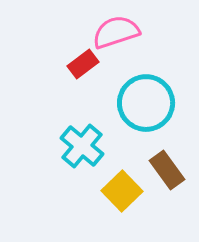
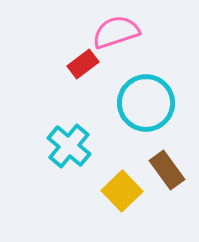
cyan cross: moved 13 px left
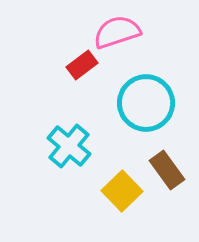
pink semicircle: moved 1 px right
red rectangle: moved 1 px left, 1 px down
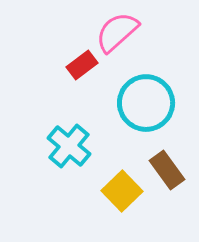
pink semicircle: rotated 24 degrees counterclockwise
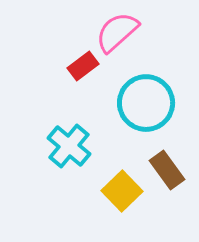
red rectangle: moved 1 px right, 1 px down
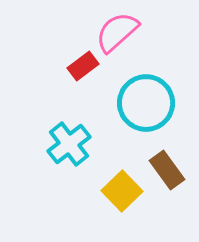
cyan cross: moved 2 px up; rotated 12 degrees clockwise
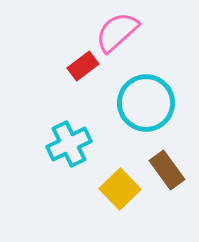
cyan cross: rotated 12 degrees clockwise
yellow square: moved 2 px left, 2 px up
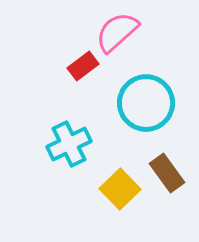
brown rectangle: moved 3 px down
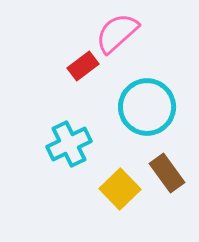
pink semicircle: moved 1 px down
cyan circle: moved 1 px right, 4 px down
